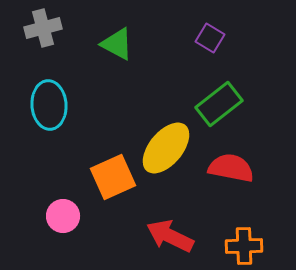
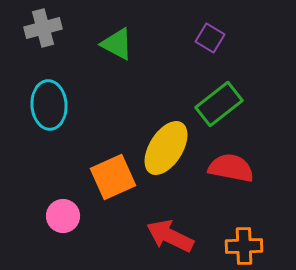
yellow ellipse: rotated 8 degrees counterclockwise
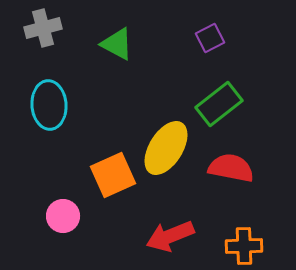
purple square: rotated 32 degrees clockwise
orange square: moved 2 px up
red arrow: rotated 48 degrees counterclockwise
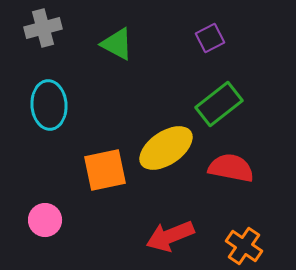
yellow ellipse: rotated 24 degrees clockwise
orange square: moved 8 px left, 5 px up; rotated 12 degrees clockwise
pink circle: moved 18 px left, 4 px down
orange cross: rotated 36 degrees clockwise
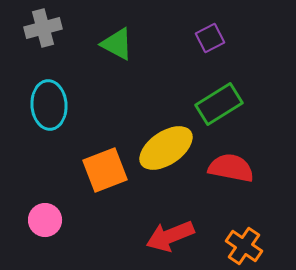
green rectangle: rotated 6 degrees clockwise
orange square: rotated 9 degrees counterclockwise
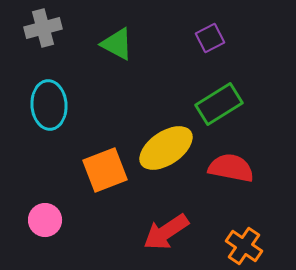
red arrow: moved 4 px left, 4 px up; rotated 12 degrees counterclockwise
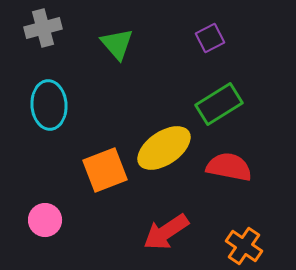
green triangle: rotated 21 degrees clockwise
yellow ellipse: moved 2 px left
red semicircle: moved 2 px left, 1 px up
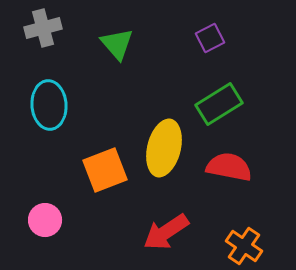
yellow ellipse: rotated 42 degrees counterclockwise
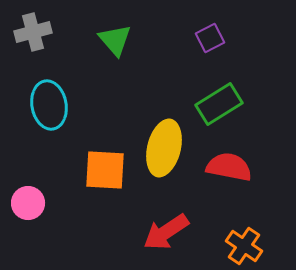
gray cross: moved 10 px left, 4 px down
green triangle: moved 2 px left, 4 px up
cyan ellipse: rotated 6 degrees counterclockwise
orange square: rotated 24 degrees clockwise
pink circle: moved 17 px left, 17 px up
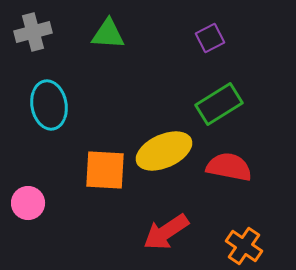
green triangle: moved 7 px left, 6 px up; rotated 45 degrees counterclockwise
yellow ellipse: moved 3 px down; rotated 52 degrees clockwise
